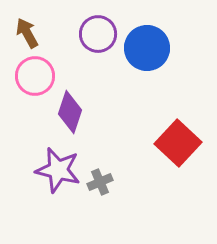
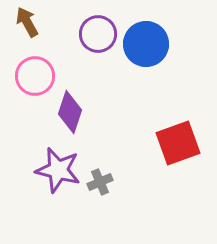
brown arrow: moved 11 px up
blue circle: moved 1 px left, 4 px up
red square: rotated 27 degrees clockwise
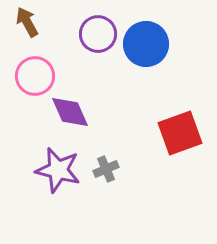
purple diamond: rotated 42 degrees counterclockwise
red square: moved 2 px right, 10 px up
gray cross: moved 6 px right, 13 px up
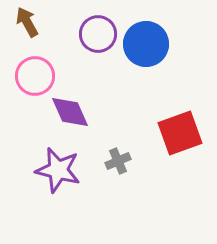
gray cross: moved 12 px right, 8 px up
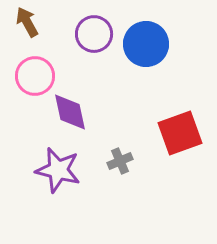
purple circle: moved 4 px left
purple diamond: rotated 12 degrees clockwise
gray cross: moved 2 px right
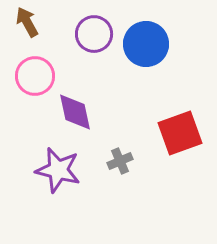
purple diamond: moved 5 px right
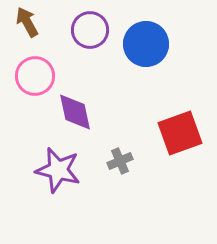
purple circle: moved 4 px left, 4 px up
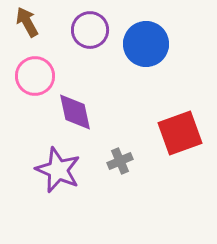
purple star: rotated 9 degrees clockwise
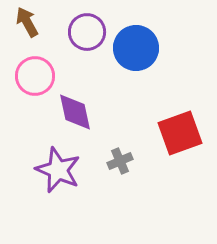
purple circle: moved 3 px left, 2 px down
blue circle: moved 10 px left, 4 px down
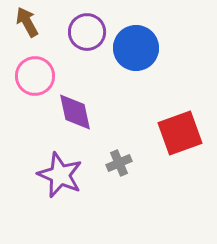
gray cross: moved 1 px left, 2 px down
purple star: moved 2 px right, 5 px down
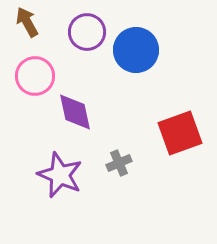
blue circle: moved 2 px down
